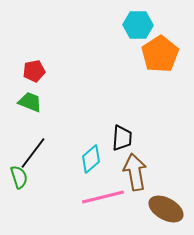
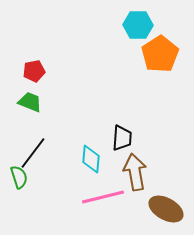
cyan diamond: rotated 44 degrees counterclockwise
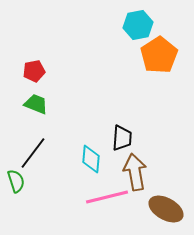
cyan hexagon: rotated 12 degrees counterclockwise
orange pentagon: moved 1 px left, 1 px down
green trapezoid: moved 6 px right, 2 px down
green semicircle: moved 3 px left, 4 px down
pink line: moved 4 px right
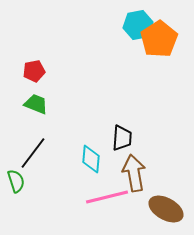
orange pentagon: moved 16 px up
brown arrow: moved 1 px left, 1 px down
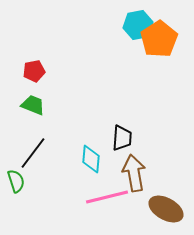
green trapezoid: moved 3 px left, 1 px down
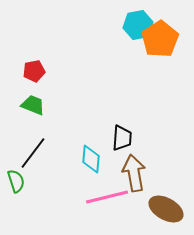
orange pentagon: moved 1 px right
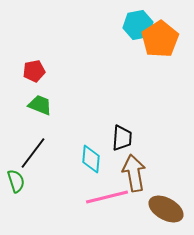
green trapezoid: moved 7 px right
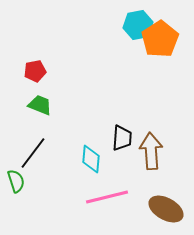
red pentagon: moved 1 px right
brown arrow: moved 17 px right, 22 px up; rotated 6 degrees clockwise
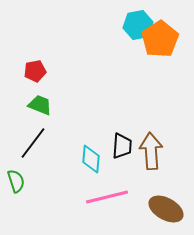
black trapezoid: moved 8 px down
black line: moved 10 px up
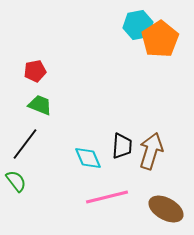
black line: moved 8 px left, 1 px down
brown arrow: rotated 21 degrees clockwise
cyan diamond: moved 3 px left, 1 px up; rotated 28 degrees counterclockwise
green semicircle: rotated 20 degrees counterclockwise
